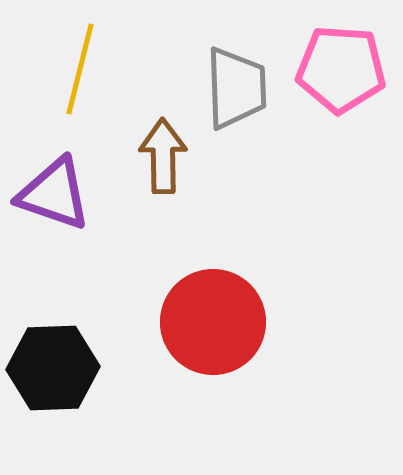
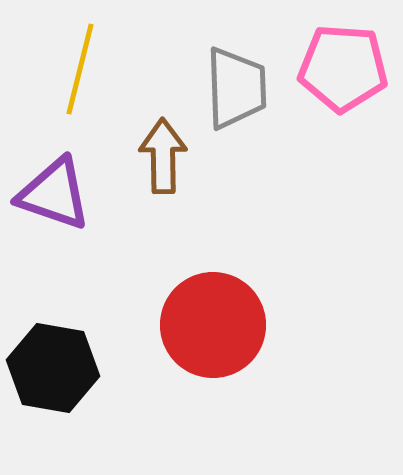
pink pentagon: moved 2 px right, 1 px up
red circle: moved 3 px down
black hexagon: rotated 12 degrees clockwise
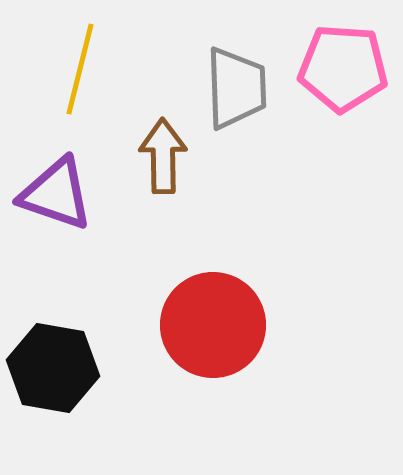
purple triangle: moved 2 px right
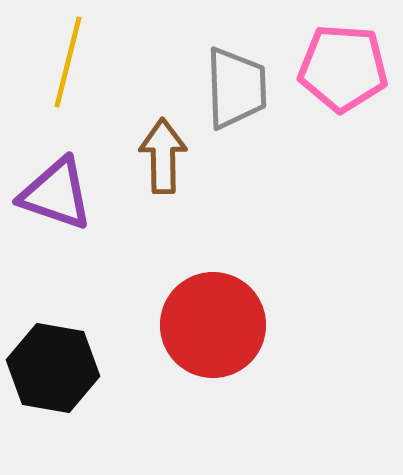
yellow line: moved 12 px left, 7 px up
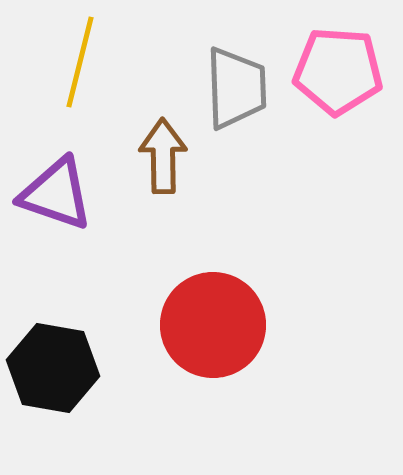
yellow line: moved 12 px right
pink pentagon: moved 5 px left, 3 px down
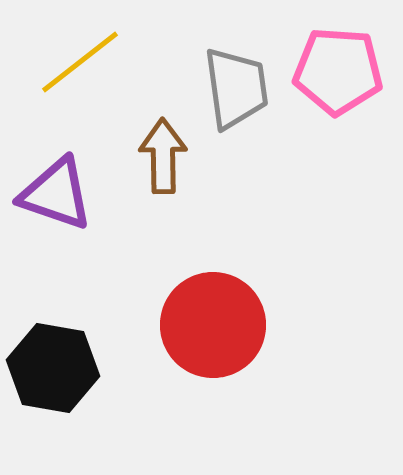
yellow line: rotated 38 degrees clockwise
gray trapezoid: rotated 6 degrees counterclockwise
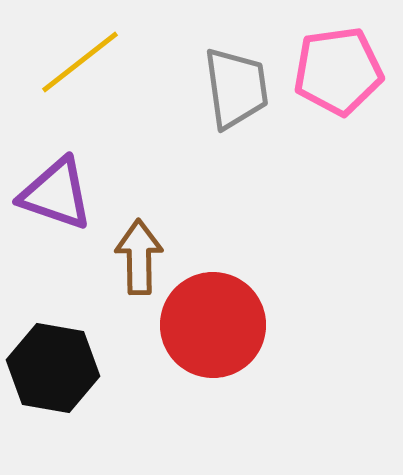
pink pentagon: rotated 12 degrees counterclockwise
brown arrow: moved 24 px left, 101 px down
